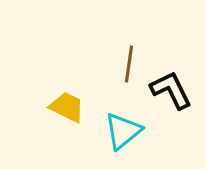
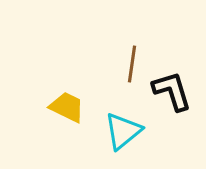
brown line: moved 3 px right
black L-shape: moved 1 px right, 1 px down; rotated 9 degrees clockwise
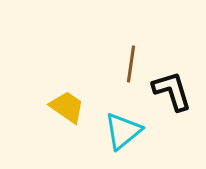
brown line: moved 1 px left
yellow trapezoid: rotated 9 degrees clockwise
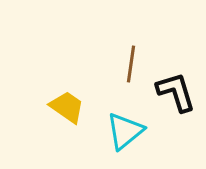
black L-shape: moved 4 px right, 1 px down
cyan triangle: moved 2 px right
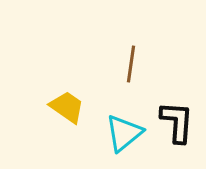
black L-shape: moved 1 px right, 30 px down; rotated 21 degrees clockwise
cyan triangle: moved 1 px left, 2 px down
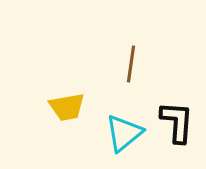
yellow trapezoid: rotated 135 degrees clockwise
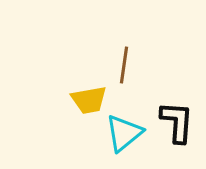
brown line: moved 7 px left, 1 px down
yellow trapezoid: moved 22 px right, 7 px up
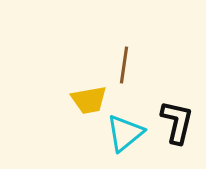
black L-shape: rotated 9 degrees clockwise
cyan triangle: moved 1 px right
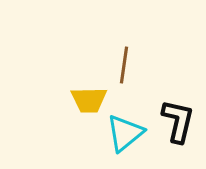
yellow trapezoid: rotated 9 degrees clockwise
black L-shape: moved 1 px right, 1 px up
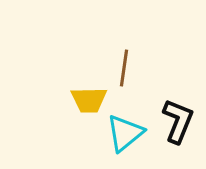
brown line: moved 3 px down
black L-shape: rotated 9 degrees clockwise
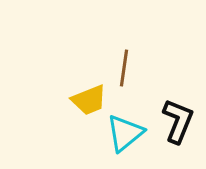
yellow trapezoid: rotated 21 degrees counterclockwise
